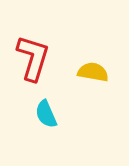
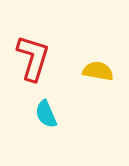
yellow semicircle: moved 5 px right, 1 px up
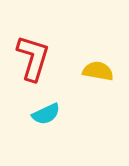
cyan semicircle: rotated 92 degrees counterclockwise
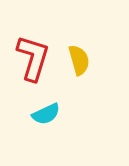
yellow semicircle: moved 19 px left, 11 px up; rotated 64 degrees clockwise
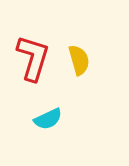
cyan semicircle: moved 2 px right, 5 px down
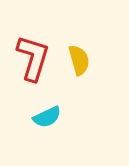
cyan semicircle: moved 1 px left, 2 px up
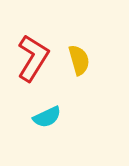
red L-shape: rotated 15 degrees clockwise
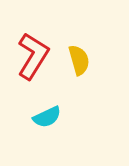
red L-shape: moved 2 px up
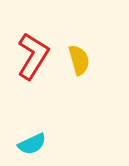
cyan semicircle: moved 15 px left, 27 px down
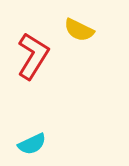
yellow semicircle: moved 30 px up; rotated 132 degrees clockwise
